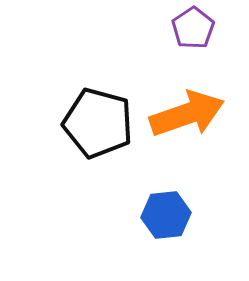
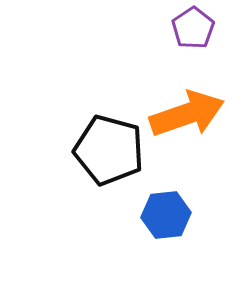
black pentagon: moved 11 px right, 27 px down
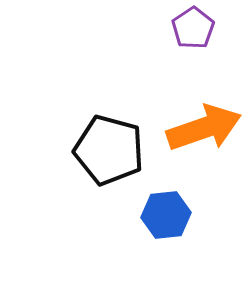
orange arrow: moved 17 px right, 14 px down
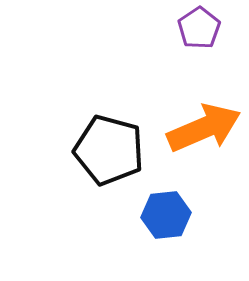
purple pentagon: moved 6 px right
orange arrow: rotated 4 degrees counterclockwise
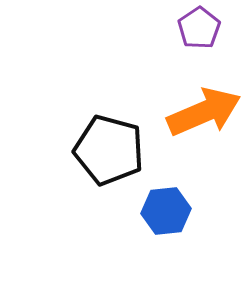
orange arrow: moved 16 px up
blue hexagon: moved 4 px up
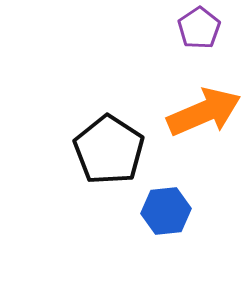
black pentagon: rotated 18 degrees clockwise
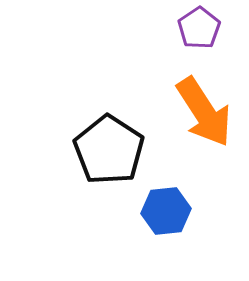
orange arrow: rotated 80 degrees clockwise
